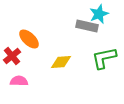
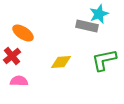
orange ellipse: moved 6 px left, 6 px up; rotated 10 degrees counterclockwise
green L-shape: moved 2 px down
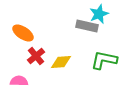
red cross: moved 24 px right
green L-shape: rotated 24 degrees clockwise
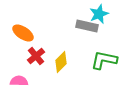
yellow diamond: rotated 40 degrees counterclockwise
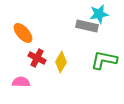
cyan star: rotated 12 degrees clockwise
orange ellipse: rotated 15 degrees clockwise
red cross: moved 1 px right, 2 px down; rotated 24 degrees counterclockwise
yellow diamond: rotated 15 degrees counterclockwise
pink semicircle: moved 2 px right, 1 px down
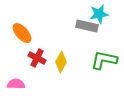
orange ellipse: moved 1 px left
pink semicircle: moved 5 px left, 2 px down
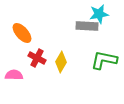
gray rectangle: rotated 10 degrees counterclockwise
pink semicircle: moved 2 px left, 9 px up
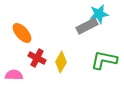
gray rectangle: rotated 30 degrees counterclockwise
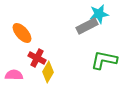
yellow diamond: moved 13 px left, 10 px down
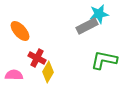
orange ellipse: moved 2 px left, 2 px up
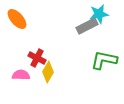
orange ellipse: moved 3 px left, 12 px up
pink semicircle: moved 7 px right
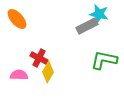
cyan star: rotated 24 degrees clockwise
red cross: moved 2 px right
pink semicircle: moved 2 px left
